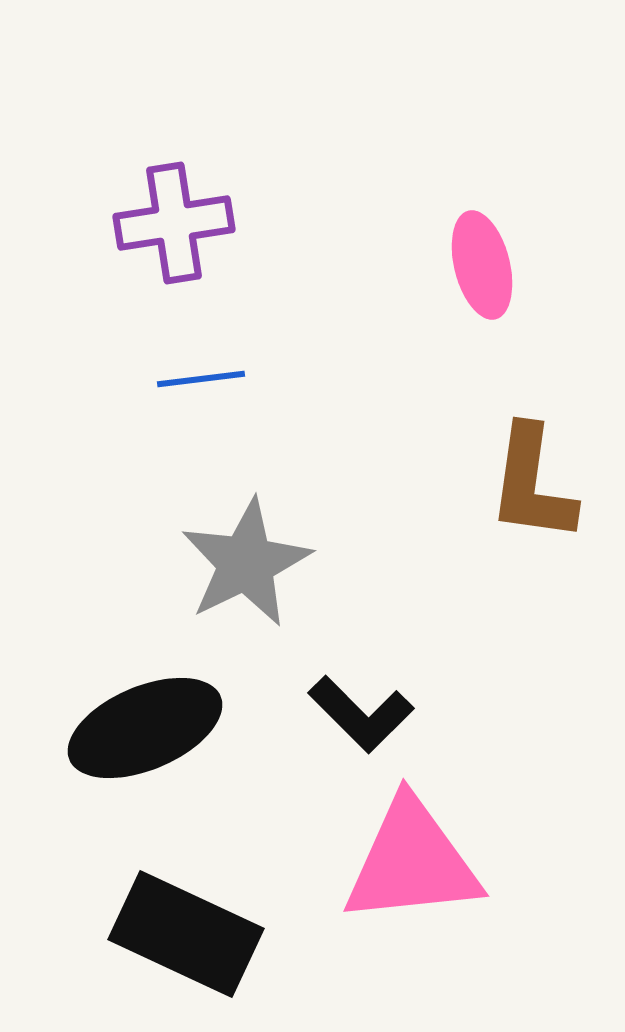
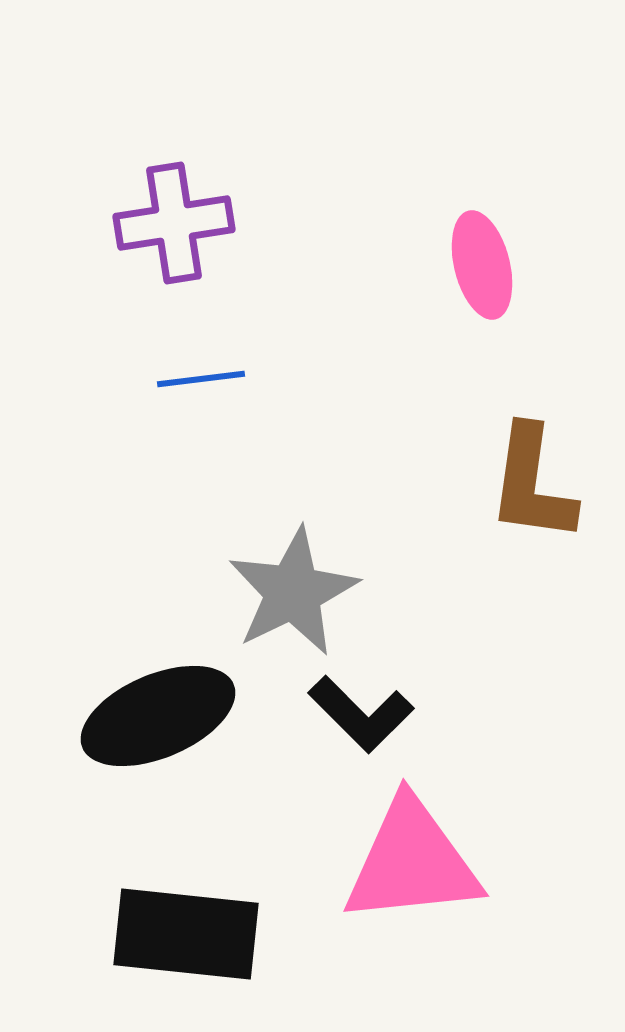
gray star: moved 47 px right, 29 px down
black ellipse: moved 13 px right, 12 px up
black rectangle: rotated 19 degrees counterclockwise
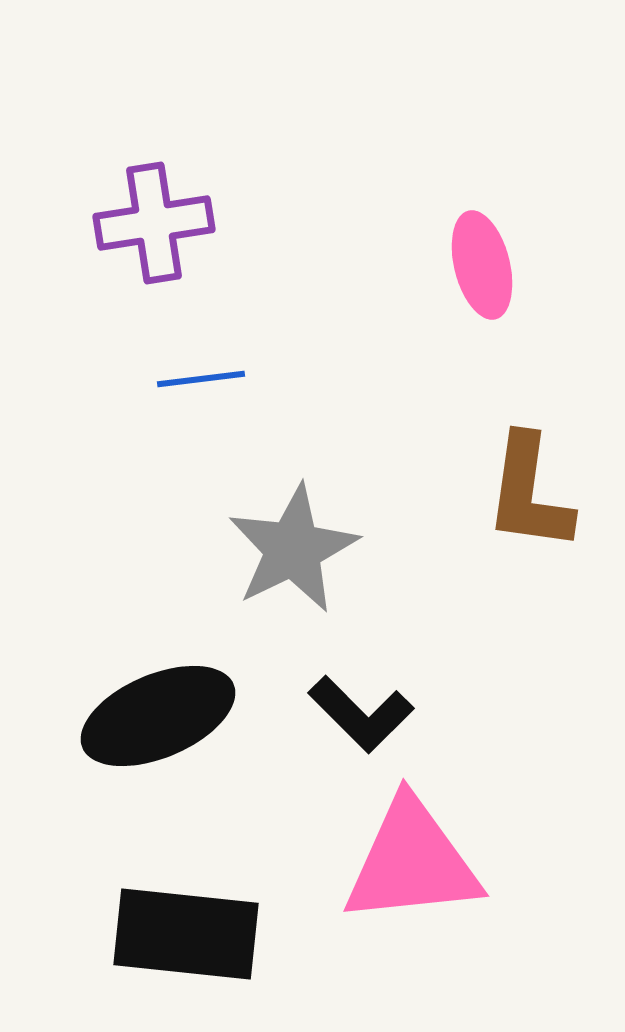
purple cross: moved 20 px left
brown L-shape: moved 3 px left, 9 px down
gray star: moved 43 px up
